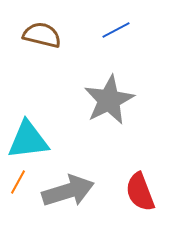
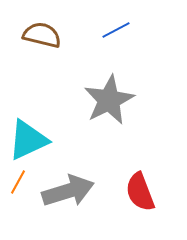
cyan triangle: rotated 18 degrees counterclockwise
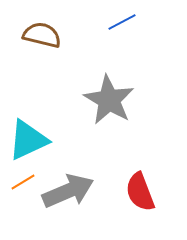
blue line: moved 6 px right, 8 px up
gray star: rotated 15 degrees counterclockwise
orange line: moved 5 px right; rotated 30 degrees clockwise
gray arrow: rotated 6 degrees counterclockwise
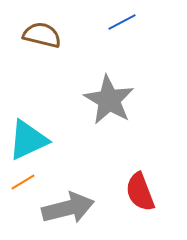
gray arrow: moved 17 px down; rotated 9 degrees clockwise
